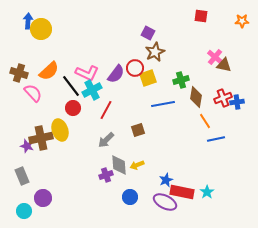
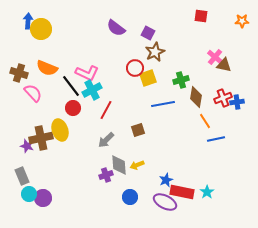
orange semicircle at (49, 71): moved 2 px left, 3 px up; rotated 65 degrees clockwise
purple semicircle at (116, 74): moved 46 px up; rotated 90 degrees clockwise
cyan circle at (24, 211): moved 5 px right, 17 px up
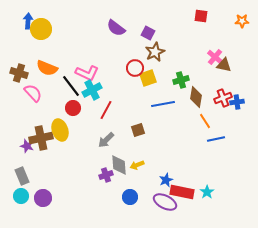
cyan circle at (29, 194): moved 8 px left, 2 px down
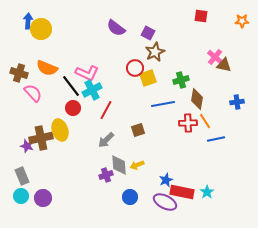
brown diamond at (196, 97): moved 1 px right, 2 px down
red cross at (223, 98): moved 35 px left, 25 px down; rotated 18 degrees clockwise
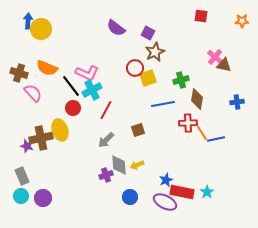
orange line at (205, 121): moved 3 px left, 12 px down
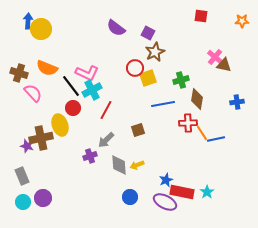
yellow ellipse at (60, 130): moved 5 px up
purple cross at (106, 175): moved 16 px left, 19 px up
cyan circle at (21, 196): moved 2 px right, 6 px down
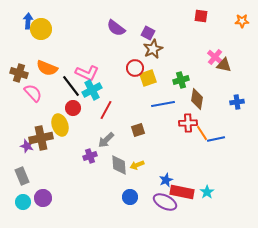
brown star at (155, 52): moved 2 px left, 3 px up
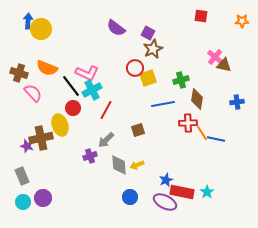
blue line at (216, 139): rotated 24 degrees clockwise
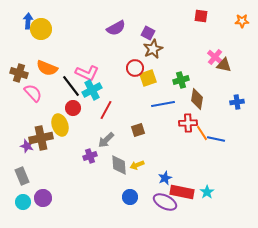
purple semicircle at (116, 28): rotated 66 degrees counterclockwise
blue star at (166, 180): moved 1 px left, 2 px up
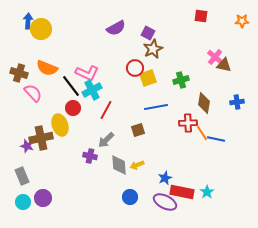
brown diamond at (197, 99): moved 7 px right, 4 px down
blue line at (163, 104): moved 7 px left, 3 px down
purple cross at (90, 156): rotated 32 degrees clockwise
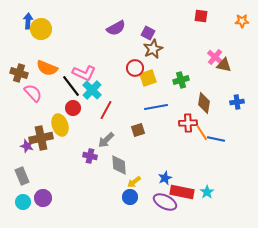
pink L-shape at (87, 73): moved 3 px left
cyan cross at (92, 90): rotated 18 degrees counterclockwise
yellow arrow at (137, 165): moved 3 px left, 17 px down; rotated 16 degrees counterclockwise
